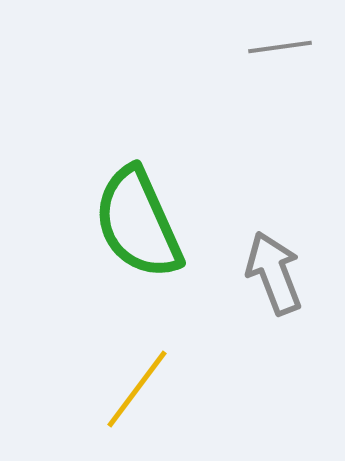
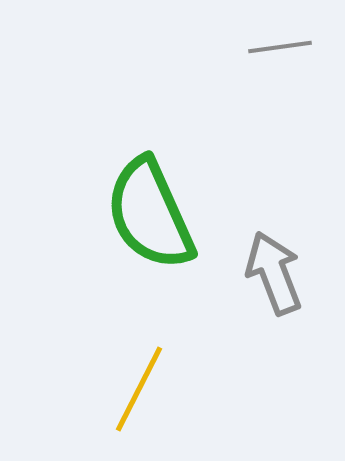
green semicircle: moved 12 px right, 9 px up
yellow line: moved 2 px right; rotated 10 degrees counterclockwise
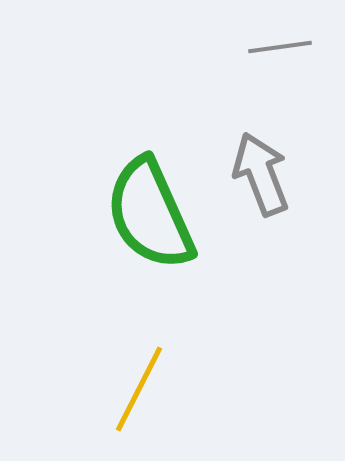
gray arrow: moved 13 px left, 99 px up
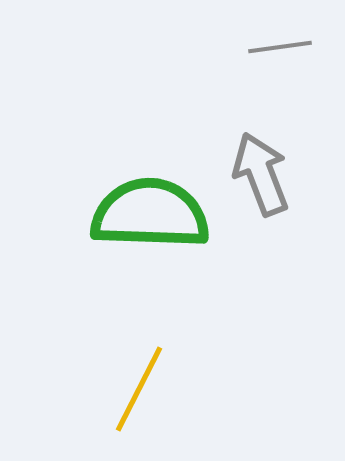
green semicircle: rotated 116 degrees clockwise
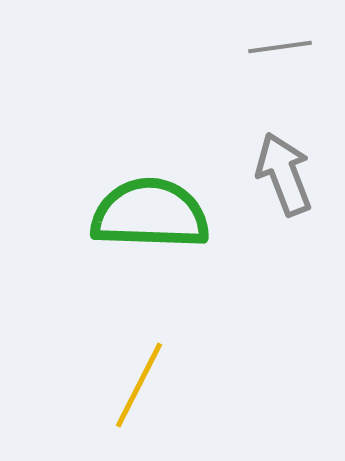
gray arrow: moved 23 px right
yellow line: moved 4 px up
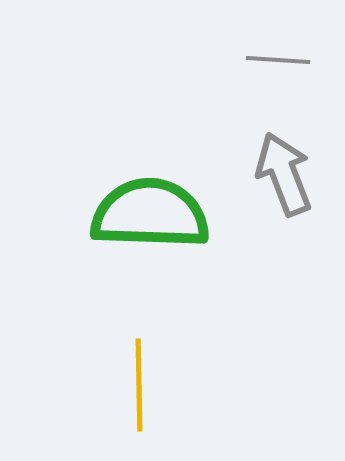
gray line: moved 2 px left, 13 px down; rotated 12 degrees clockwise
yellow line: rotated 28 degrees counterclockwise
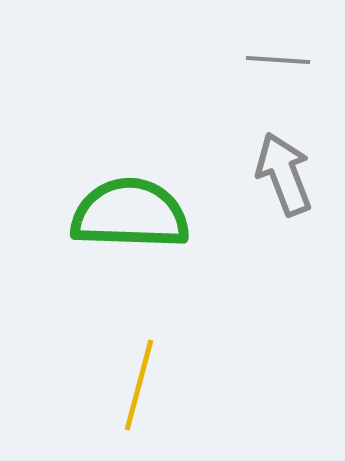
green semicircle: moved 20 px left
yellow line: rotated 16 degrees clockwise
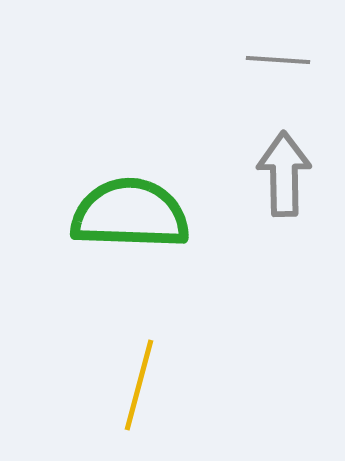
gray arrow: rotated 20 degrees clockwise
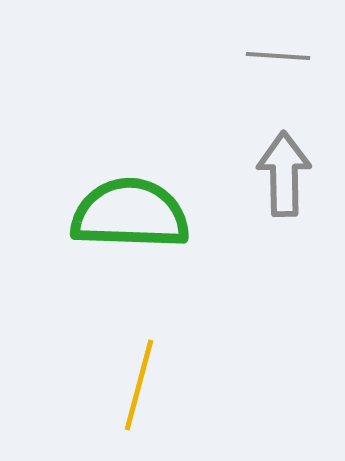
gray line: moved 4 px up
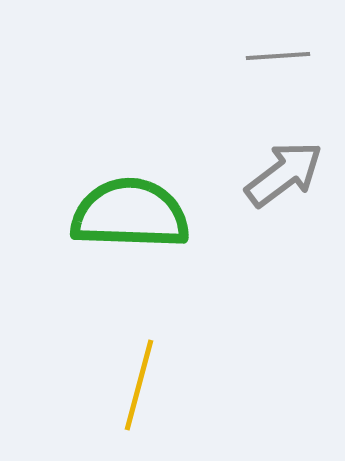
gray line: rotated 8 degrees counterclockwise
gray arrow: rotated 54 degrees clockwise
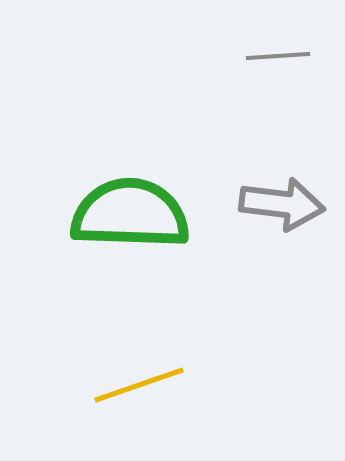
gray arrow: moved 2 px left, 30 px down; rotated 44 degrees clockwise
yellow line: rotated 56 degrees clockwise
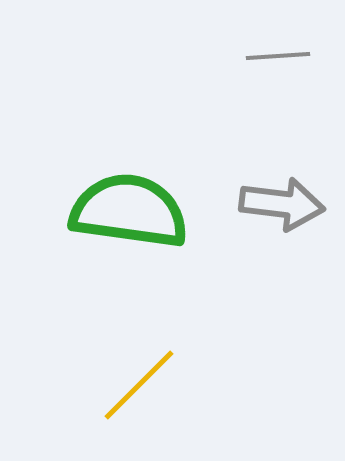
green semicircle: moved 1 px left, 3 px up; rotated 6 degrees clockwise
yellow line: rotated 26 degrees counterclockwise
